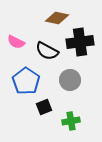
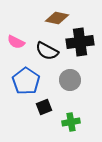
green cross: moved 1 px down
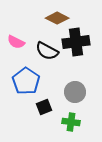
brown diamond: rotated 15 degrees clockwise
black cross: moved 4 px left
gray circle: moved 5 px right, 12 px down
green cross: rotated 18 degrees clockwise
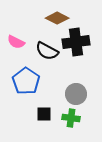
gray circle: moved 1 px right, 2 px down
black square: moved 7 px down; rotated 21 degrees clockwise
green cross: moved 4 px up
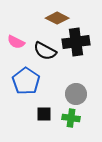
black semicircle: moved 2 px left
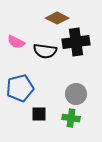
black semicircle: rotated 20 degrees counterclockwise
blue pentagon: moved 6 px left, 7 px down; rotated 24 degrees clockwise
black square: moved 5 px left
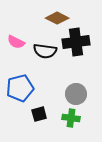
black square: rotated 14 degrees counterclockwise
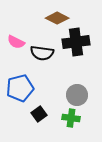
black semicircle: moved 3 px left, 2 px down
gray circle: moved 1 px right, 1 px down
black square: rotated 21 degrees counterclockwise
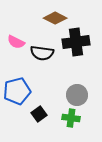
brown diamond: moved 2 px left
blue pentagon: moved 3 px left, 3 px down
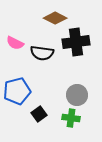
pink semicircle: moved 1 px left, 1 px down
